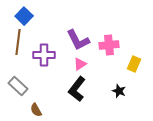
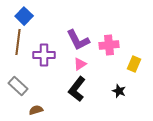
brown semicircle: rotated 104 degrees clockwise
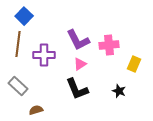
brown line: moved 2 px down
black L-shape: rotated 60 degrees counterclockwise
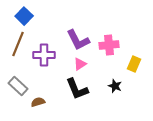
brown line: rotated 15 degrees clockwise
black star: moved 4 px left, 5 px up
brown semicircle: moved 2 px right, 8 px up
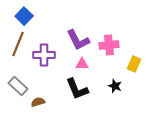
pink triangle: moved 2 px right; rotated 32 degrees clockwise
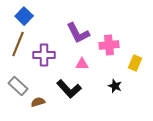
purple L-shape: moved 7 px up
yellow rectangle: moved 1 px right, 1 px up
black L-shape: moved 8 px left; rotated 20 degrees counterclockwise
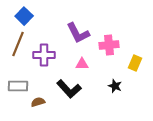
gray rectangle: rotated 42 degrees counterclockwise
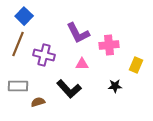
purple cross: rotated 15 degrees clockwise
yellow rectangle: moved 1 px right, 2 px down
black star: rotated 24 degrees counterclockwise
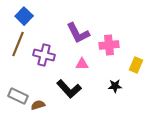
gray rectangle: moved 10 px down; rotated 24 degrees clockwise
brown semicircle: moved 3 px down
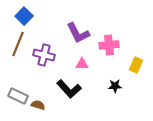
brown semicircle: rotated 32 degrees clockwise
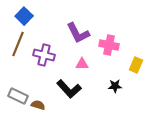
pink cross: rotated 18 degrees clockwise
